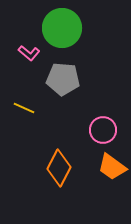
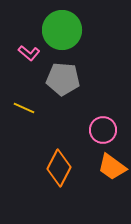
green circle: moved 2 px down
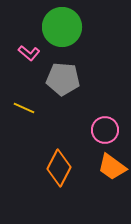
green circle: moved 3 px up
pink circle: moved 2 px right
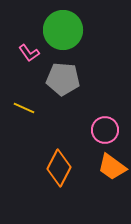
green circle: moved 1 px right, 3 px down
pink L-shape: rotated 15 degrees clockwise
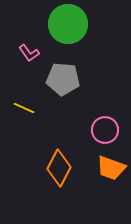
green circle: moved 5 px right, 6 px up
orange trapezoid: moved 1 px left, 1 px down; rotated 16 degrees counterclockwise
